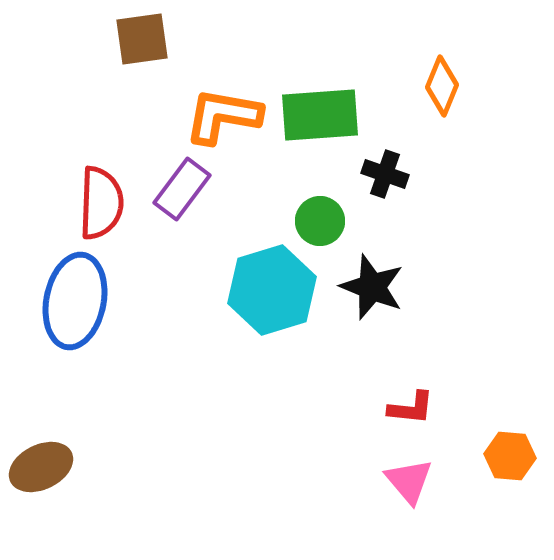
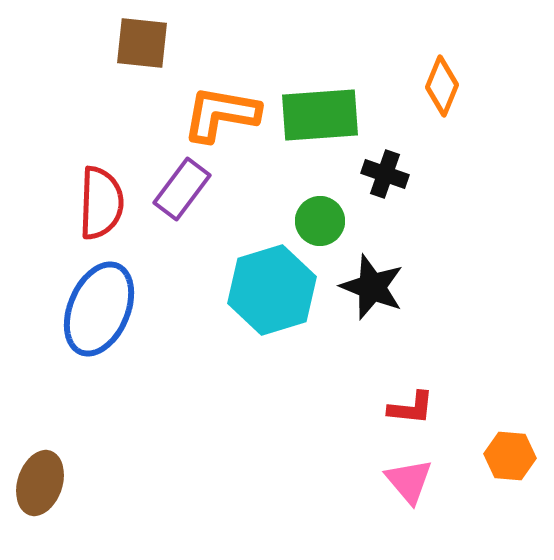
brown square: moved 4 px down; rotated 14 degrees clockwise
orange L-shape: moved 2 px left, 2 px up
blue ellipse: moved 24 px right, 8 px down; rotated 12 degrees clockwise
brown ellipse: moved 1 px left, 16 px down; rotated 46 degrees counterclockwise
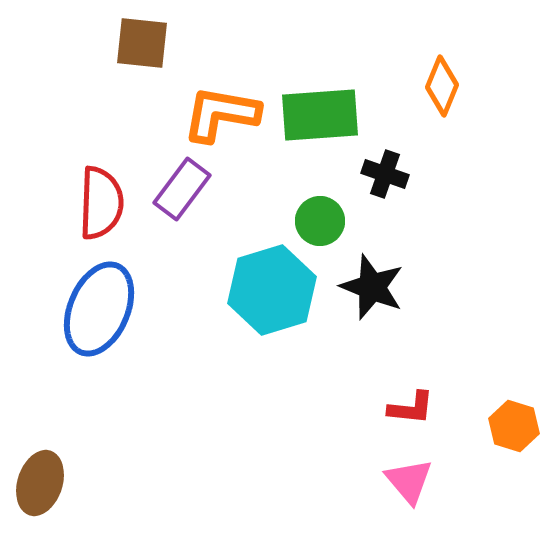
orange hexagon: moved 4 px right, 30 px up; rotated 12 degrees clockwise
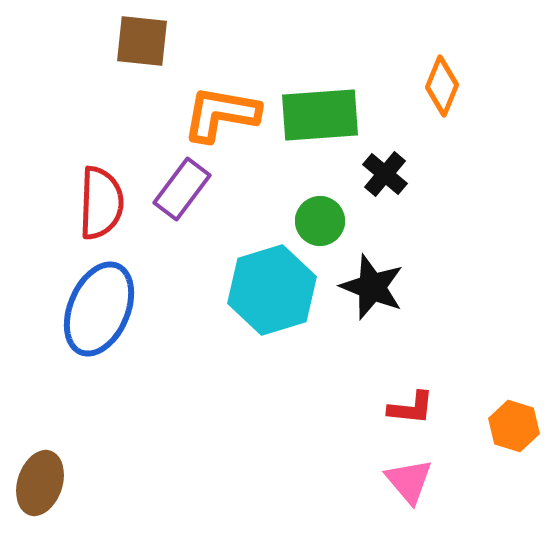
brown square: moved 2 px up
black cross: rotated 21 degrees clockwise
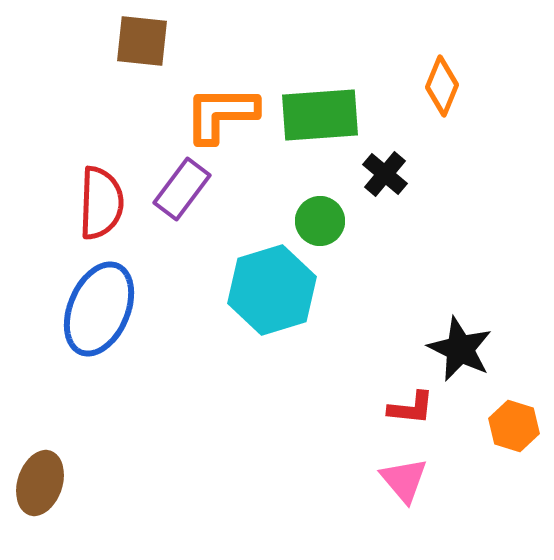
orange L-shape: rotated 10 degrees counterclockwise
black star: moved 88 px right, 62 px down; rotated 4 degrees clockwise
pink triangle: moved 5 px left, 1 px up
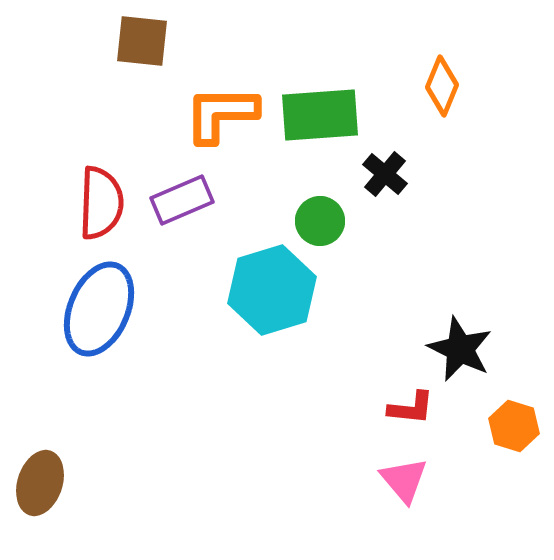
purple rectangle: moved 11 px down; rotated 30 degrees clockwise
